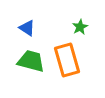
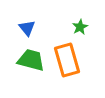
blue triangle: rotated 18 degrees clockwise
green trapezoid: moved 1 px up
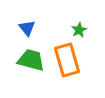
green star: moved 1 px left, 3 px down
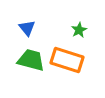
orange rectangle: rotated 56 degrees counterclockwise
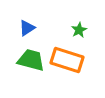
blue triangle: rotated 36 degrees clockwise
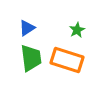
green star: moved 2 px left
green trapezoid: moved 2 px up; rotated 68 degrees clockwise
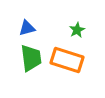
blue triangle: rotated 18 degrees clockwise
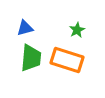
blue triangle: moved 2 px left
green trapezoid: rotated 12 degrees clockwise
